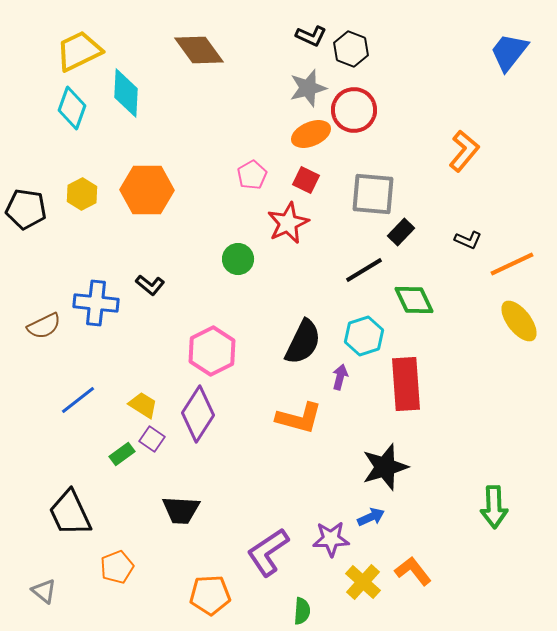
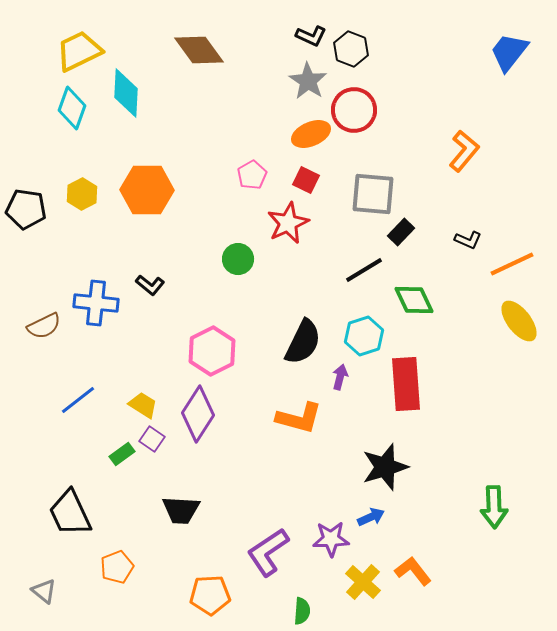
gray star at (308, 88): moved 7 px up; rotated 24 degrees counterclockwise
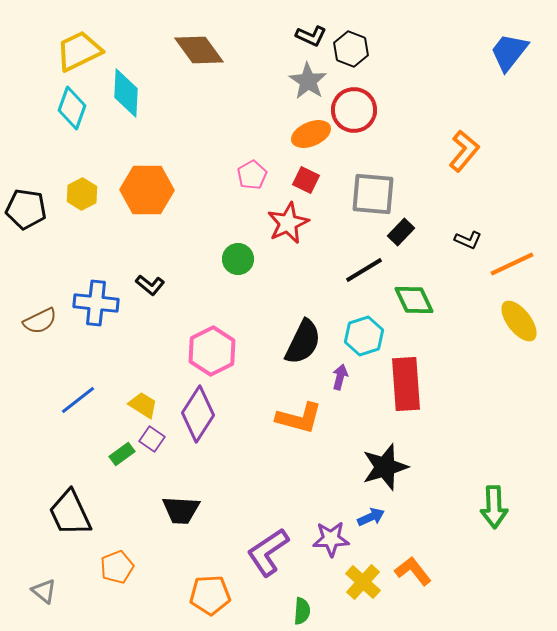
brown semicircle at (44, 326): moved 4 px left, 5 px up
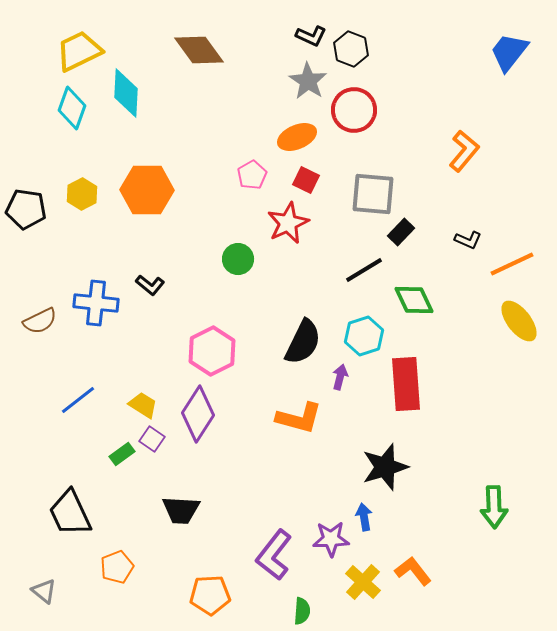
orange ellipse at (311, 134): moved 14 px left, 3 px down
blue arrow at (371, 517): moved 7 px left; rotated 76 degrees counterclockwise
purple L-shape at (268, 552): moved 6 px right, 3 px down; rotated 18 degrees counterclockwise
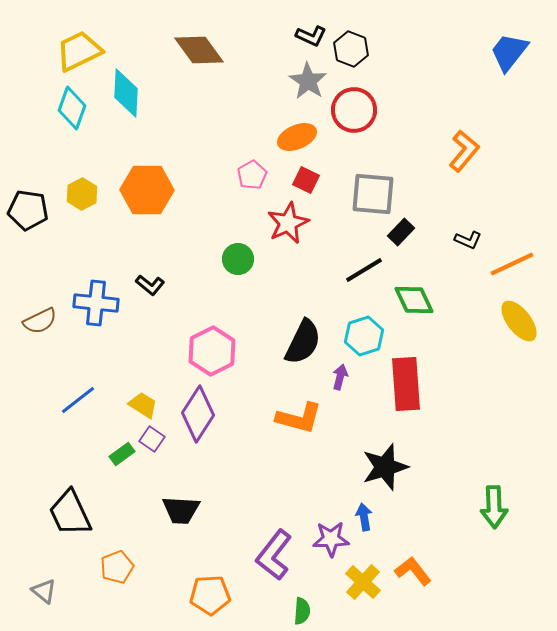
black pentagon at (26, 209): moved 2 px right, 1 px down
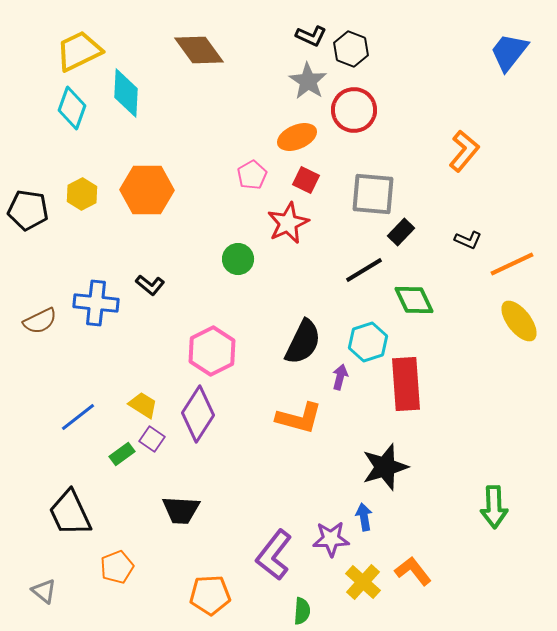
cyan hexagon at (364, 336): moved 4 px right, 6 px down
blue line at (78, 400): moved 17 px down
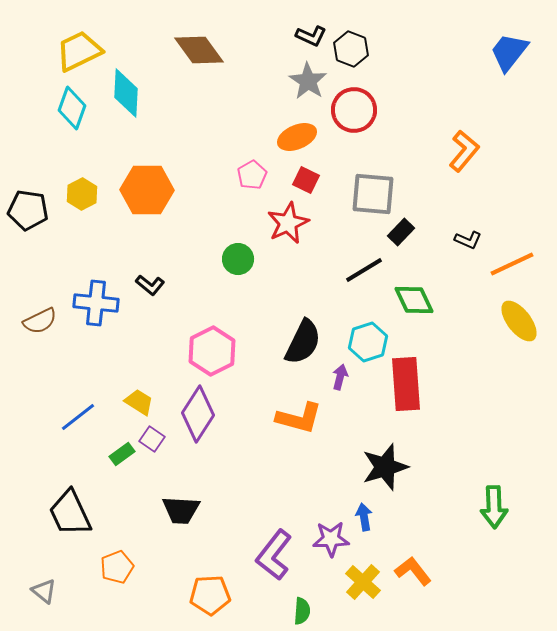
yellow trapezoid at (143, 405): moved 4 px left, 3 px up
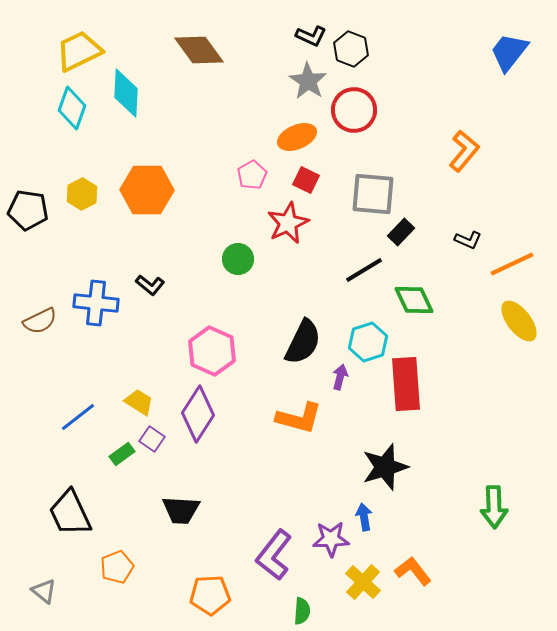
pink hexagon at (212, 351): rotated 9 degrees counterclockwise
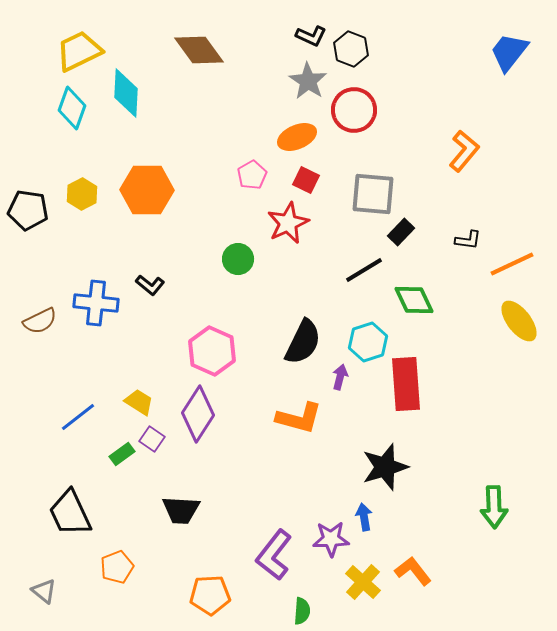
black L-shape at (468, 240): rotated 16 degrees counterclockwise
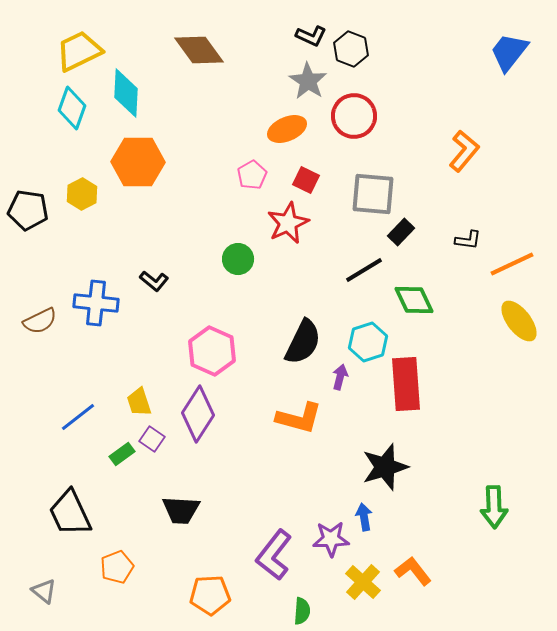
red circle at (354, 110): moved 6 px down
orange ellipse at (297, 137): moved 10 px left, 8 px up
orange hexagon at (147, 190): moved 9 px left, 28 px up
black L-shape at (150, 285): moved 4 px right, 4 px up
yellow trapezoid at (139, 402): rotated 140 degrees counterclockwise
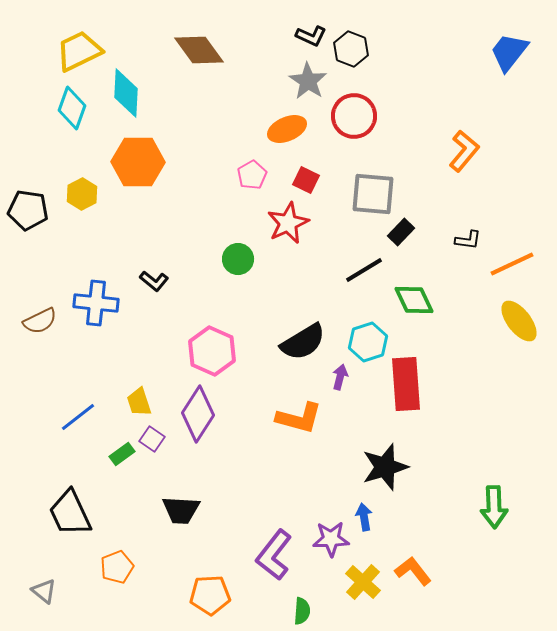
black semicircle at (303, 342): rotated 33 degrees clockwise
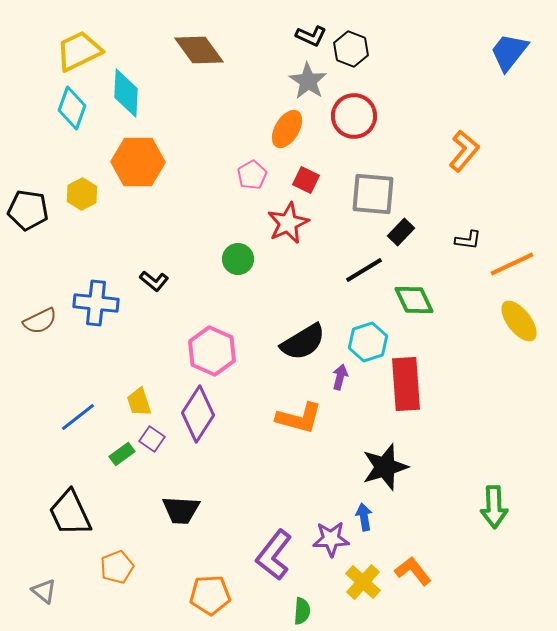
orange ellipse at (287, 129): rotated 36 degrees counterclockwise
